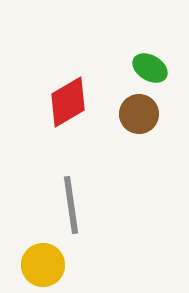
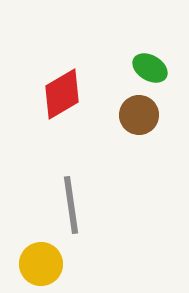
red diamond: moved 6 px left, 8 px up
brown circle: moved 1 px down
yellow circle: moved 2 px left, 1 px up
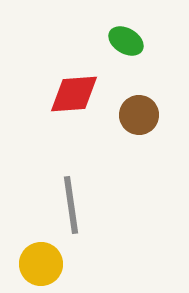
green ellipse: moved 24 px left, 27 px up
red diamond: moved 12 px right; rotated 26 degrees clockwise
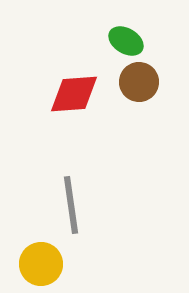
brown circle: moved 33 px up
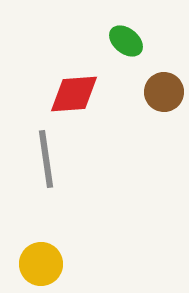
green ellipse: rotated 8 degrees clockwise
brown circle: moved 25 px right, 10 px down
gray line: moved 25 px left, 46 px up
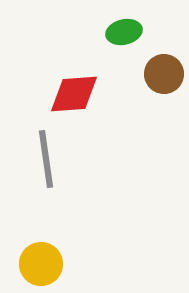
green ellipse: moved 2 px left, 9 px up; rotated 52 degrees counterclockwise
brown circle: moved 18 px up
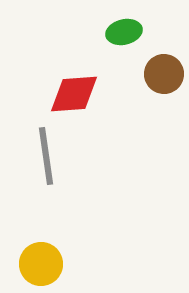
gray line: moved 3 px up
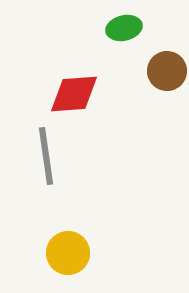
green ellipse: moved 4 px up
brown circle: moved 3 px right, 3 px up
yellow circle: moved 27 px right, 11 px up
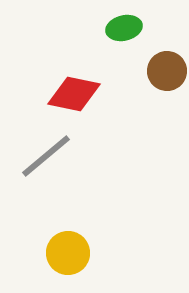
red diamond: rotated 16 degrees clockwise
gray line: rotated 58 degrees clockwise
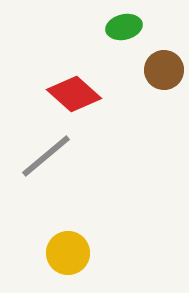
green ellipse: moved 1 px up
brown circle: moved 3 px left, 1 px up
red diamond: rotated 30 degrees clockwise
